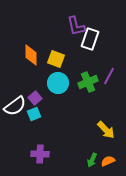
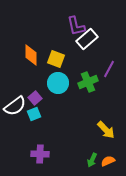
white rectangle: moved 3 px left; rotated 30 degrees clockwise
purple line: moved 7 px up
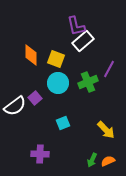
white rectangle: moved 4 px left, 2 px down
cyan square: moved 29 px right, 9 px down
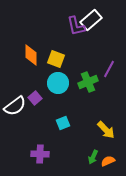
white rectangle: moved 8 px right, 21 px up
green arrow: moved 1 px right, 3 px up
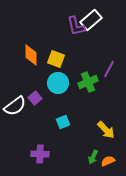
cyan square: moved 1 px up
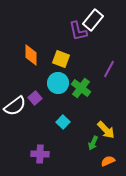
white rectangle: moved 2 px right; rotated 10 degrees counterclockwise
purple L-shape: moved 2 px right, 5 px down
yellow square: moved 5 px right
green cross: moved 7 px left, 6 px down; rotated 30 degrees counterclockwise
cyan square: rotated 24 degrees counterclockwise
green arrow: moved 14 px up
